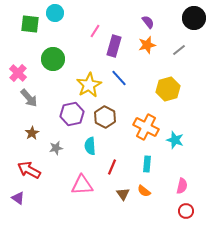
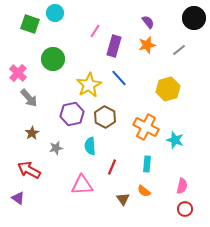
green square: rotated 12 degrees clockwise
brown triangle: moved 5 px down
red circle: moved 1 px left, 2 px up
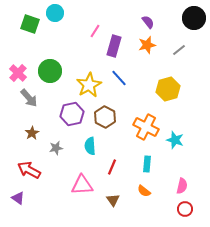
green circle: moved 3 px left, 12 px down
brown triangle: moved 10 px left, 1 px down
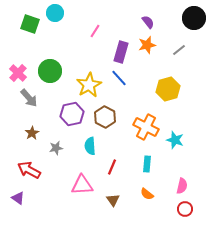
purple rectangle: moved 7 px right, 6 px down
orange semicircle: moved 3 px right, 3 px down
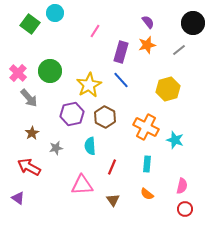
black circle: moved 1 px left, 5 px down
green square: rotated 18 degrees clockwise
blue line: moved 2 px right, 2 px down
red arrow: moved 3 px up
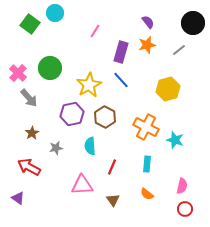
green circle: moved 3 px up
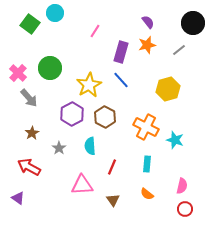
purple hexagon: rotated 15 degrees counterclockwise
gray star: moved 3 px right; rotated 24 degrees counterclockwise
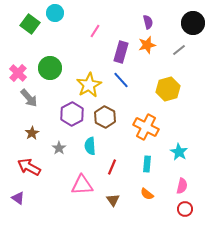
purple semicircle: rotated 24 degrees clockwise
cyan star: moved 4 px right, 12 px down; rotated 12 degrees clockwise
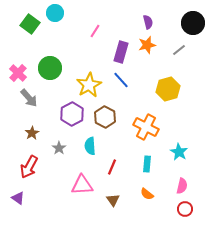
red arrow: rotated 90 degrees counterclockwise
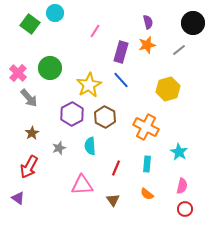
gray star: rotated 16 degrees clockwise
red line: moved 4 px right, 1 px down
